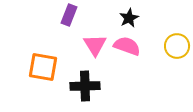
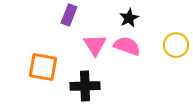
yellow circle: moved 1 px left, 1 px up
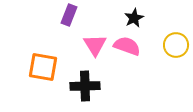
black star: moved 5 px right
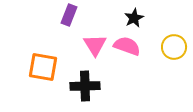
yellow circle: moved 2 px left, 2 px down
